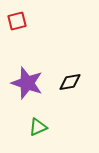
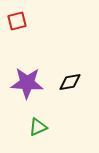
purple star: rotated 16 degrees counterclockwise
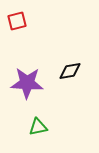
black diamond: moved 11 px up
green triangle: rotated 12 degrees clockwise
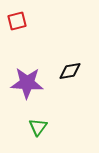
green triangle: rotated 42 degrees counterclockwise
